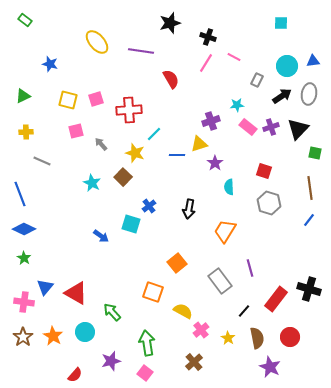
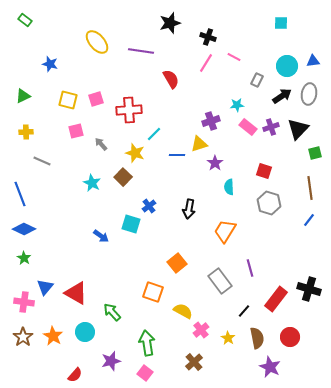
green square at (315, 153): rotated 24 degrees counterclockwise
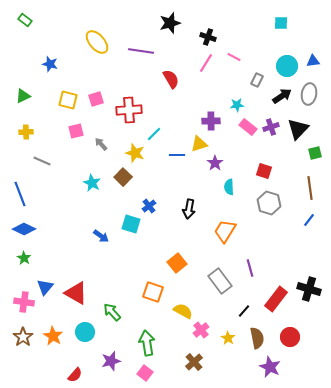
purple cross at (211, 121): rotated 18 degrees clockwise
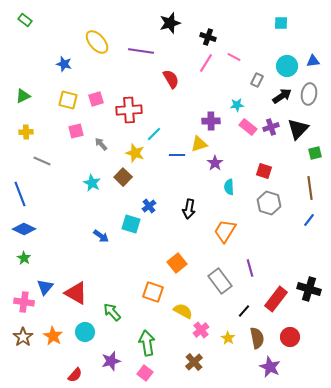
blue star at (50, 64): moved 14 px right
